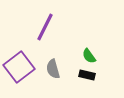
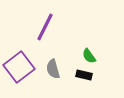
black rectangle: moved 3 px left
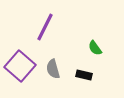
green semicircle: moved 6 px right, 8 px up
purple square: moved 1 px right, 1 px up; rotated 12 degrees counterclockwise
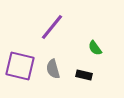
purple line: moved 7 px right; rotated 12 degrees clockwise
purple square: rotated 28 degrees counterclockwise
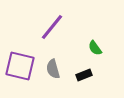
black rectangle: rotated 35 degrees counterclockwise
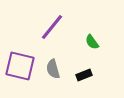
green semicircle: moved 3 px left, 6 px up
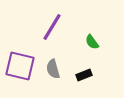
purple line: rotated 8 degrees counterclockwise
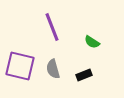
purple line: rotated 52 degrees counterclockwise
green semicircle: rotated 21 degrees counterclockwise
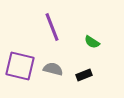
gray semicircle: rotated 120 degrees clockwise
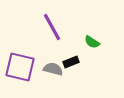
purple line: rotated 8 degrees counterclockwise
purple square: moved 1 px down
black rectangle: moved 13 px left, 13 px up
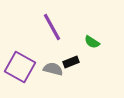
purple square: rotated 16 degrees clockwise
